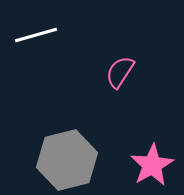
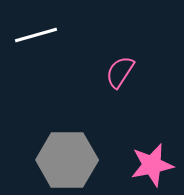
gray hexagon: rotated 14 degrees clockwise
pink star: rotated 18 degrees clockwise
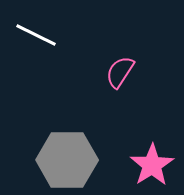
white line: rotated 42 degrees clockwise
pink star: rotated 21 degrees counterclockwise
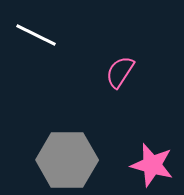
pink star: rotated 24 degrees counterclockwise
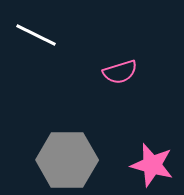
pink semicircle: rotated 140 degrees counterclockwise
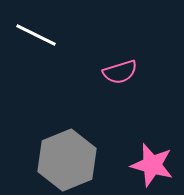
gray hexagon: rotated 22 degrees counterclockwise
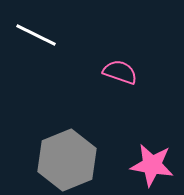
pink semicircle: rotated 144 degrees counterclockwise
pink star: rotated 6 degrees counterclockwise
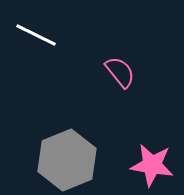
pink semicircle: rotated 32 degrees clockwise
